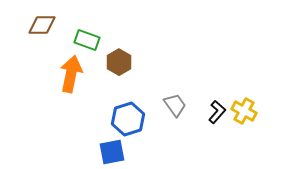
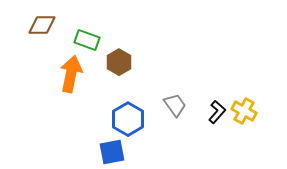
blue hexagon: rotated 12 degrees counterclockwise
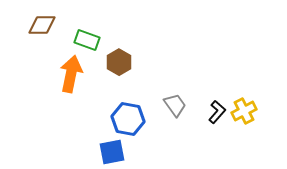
yellow cross: rotated 35 degrees clockwise
blue hexagon: rotated 20 degrees counterclockwise
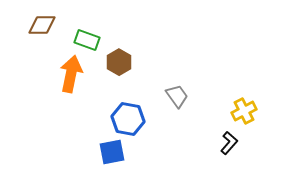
gray trapezoid: moved 2 px right, 9 px up
black L-shape: moved 12 px right, 31 px down
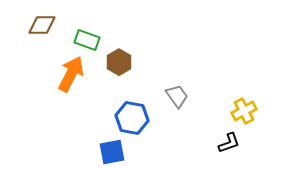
orange arrow: rotated 15 degrees clockwise
blue hexagon: moved 4 px right, 1 px up
black L-shape: rotated 30 degrees clockwise
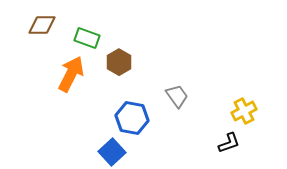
green rectangle: moved 2 px up
blue square: rotated 32 degrees counterclockwise
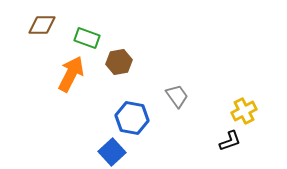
brown hexagon: rotated 20 degrees clockwise
black L-shape: moved 1 px right, 2 px up
